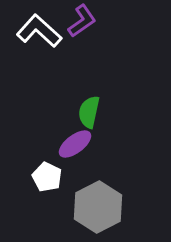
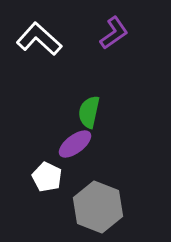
purple L-shape: moved 32 px right, 12 px down
white L-shape: moved 8 px down
gray hexagon: rotated 12 degrees counterclockwise
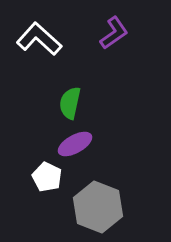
green semicircle: moved 19 px left, 9 px up
purple ellipse: rotated 8 degrees clockwise
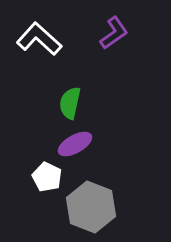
gray hexagon: moved 7 px left
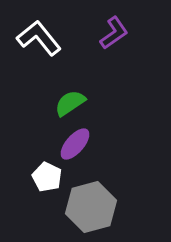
white L-shape: moved 1 px up; rotated 9 degrees clockwise
green semicircle: rotated 44 degrees clockwise
purple ellipse: rotated 20 degrees counterclockwise
gray hexagon: rotated 24 degrees clockwise
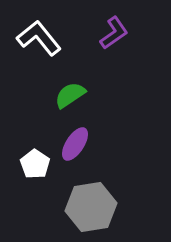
green semicircle: moved 8 px up
purple ellipse: rotated 8 degrees counterclockwise
white pentagon: moved 12 px left, 13 px up; rotated 8 degrees clockwise
gray hexagon: rotated 6 degrees clockwise
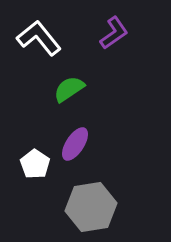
green semicircle: moved 1 px left, 6 px up
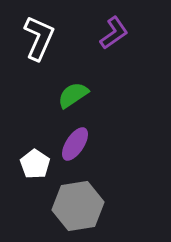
white L-shape: rotated 63 degrees clockwise
green semicircle: moved 4 px right, 6 px down
gray hexagon: moved 13 px left, 1 px up
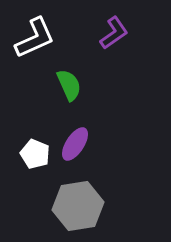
white L-shape: moved 4 px left; rotated 42 degrees clockwise
green semicircle: moved 4 px left, 10 px up; rotated 100 degrees clockwise
white pentagon: moved 10 px up; rotated 12 degrees counterclockwise
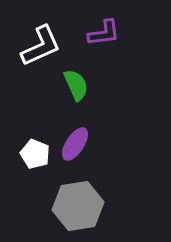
purple L-shape: moved 10 px left; rotated 28 degrees clockwise
white L-shape: moved 6 px right, 8 px down
green semicircle: moved 7 px right
